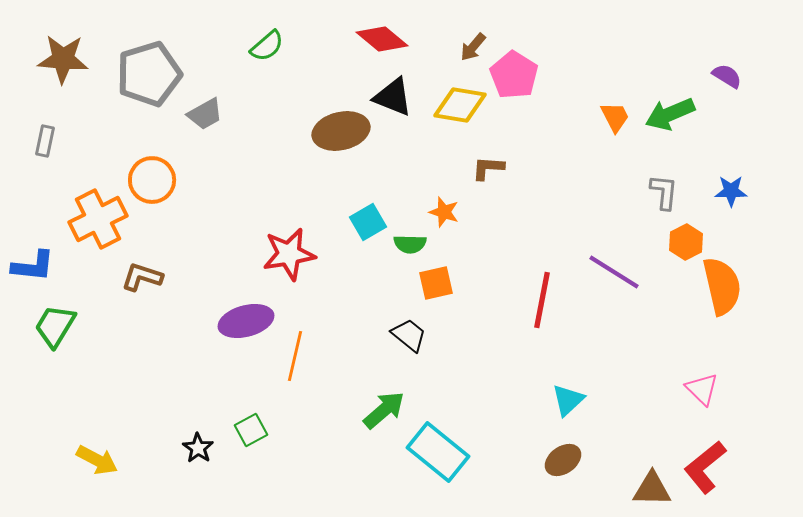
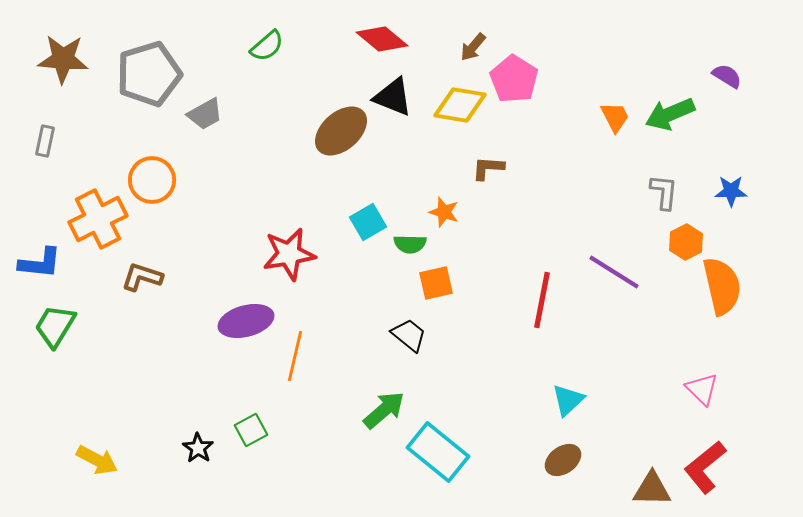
pink pentagon at (514, 75): moved 4 px down
brown ellipse at (341, 131): rotated 28 degrees counterclockwise
blue L-shape at (33, 266): moved 7 px right, 3 px up
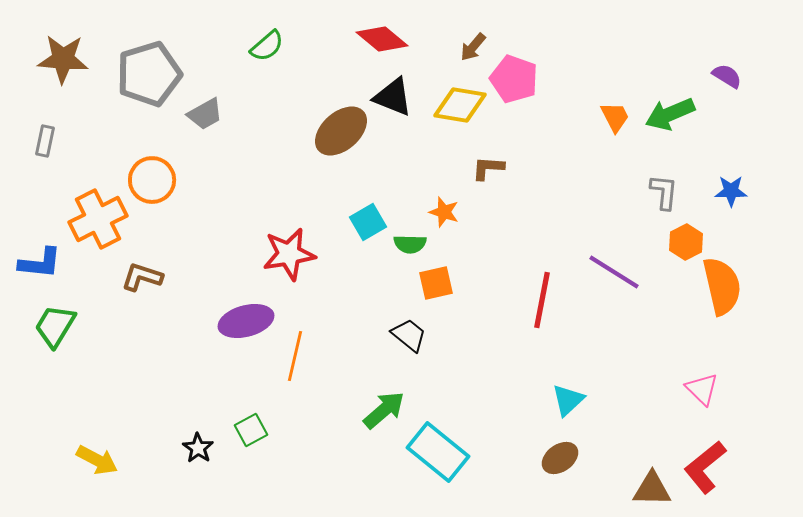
pink pentagon at (514, 79): rotated 12 degrees counterclockwise
brown ellipse at (563, 460): moved 3 px left, 2 px up
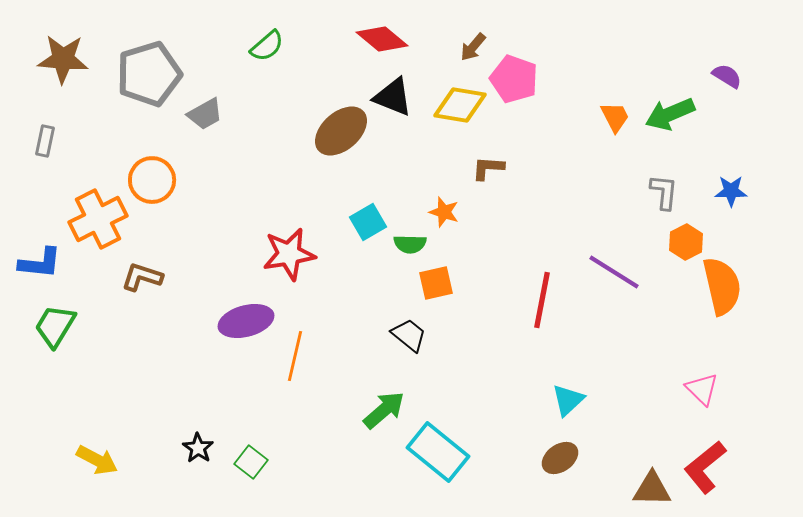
green square at (251, 430): moved 32 px down; rotated 24 degrees counterclockwise
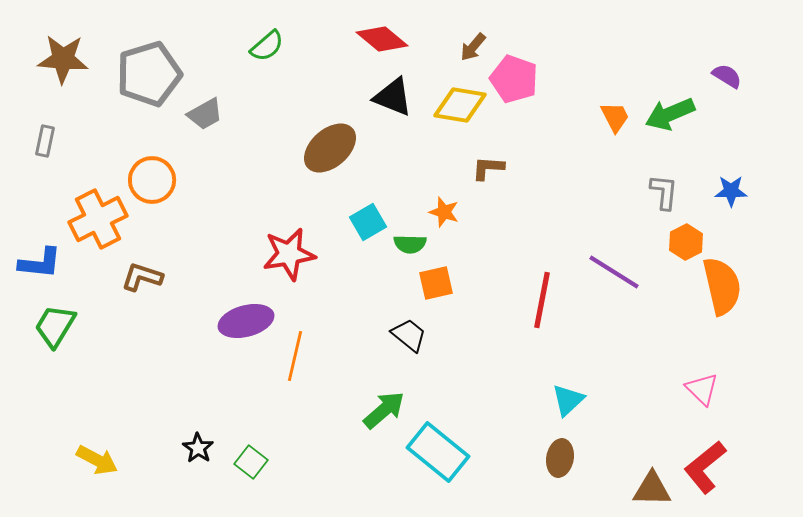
brown ellipse at (341, 131): moved 11 px left, 17 px down
brown ellipse at (560, 458): rotated 45 degrees counterclockwise
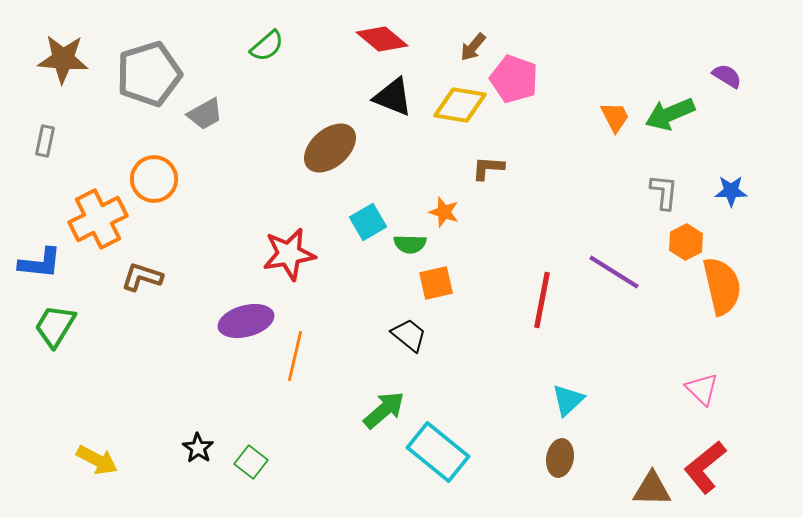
orange circle at (152, 180): moved 2 px right, 1 px up
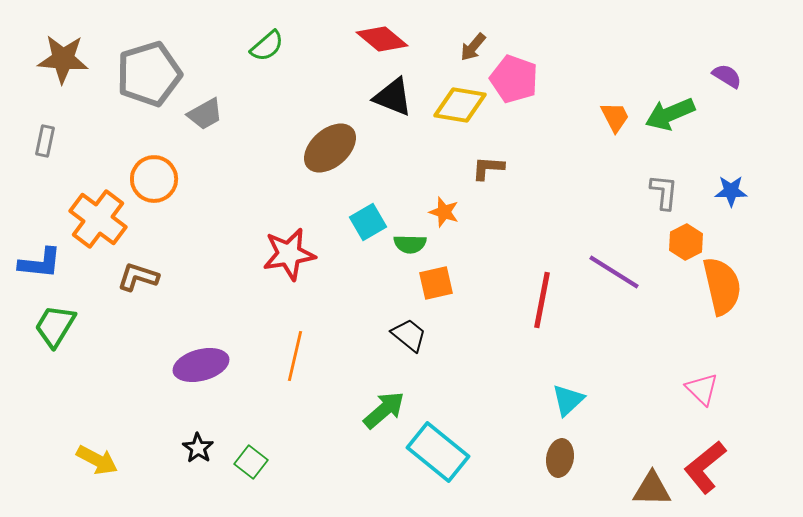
orange cross at (98, 219): rotated 26 degrees counterclockwise
brown L-shape at (142, 277): moved 4 px left
purple ellipse at (246, 321): moved 45 px left, 44 px down
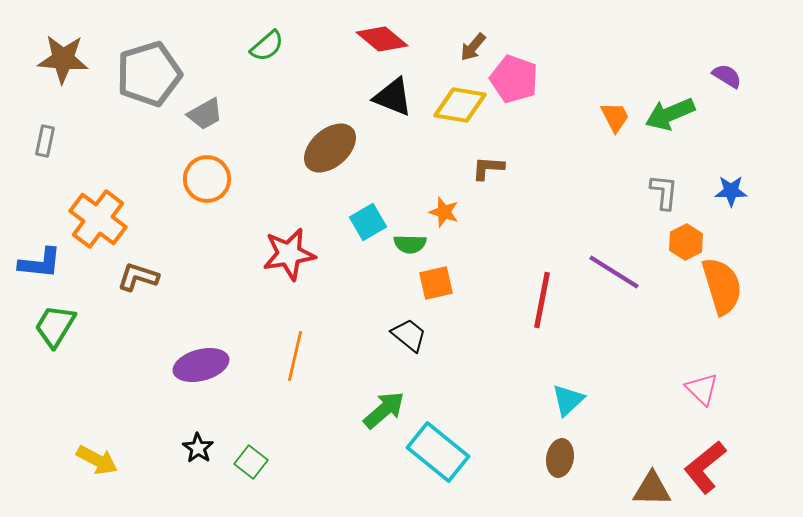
orange circle at (154, 179): moved 53 px right
orange semicircle at (722, 286): rotated 4 degrees counterclockwise
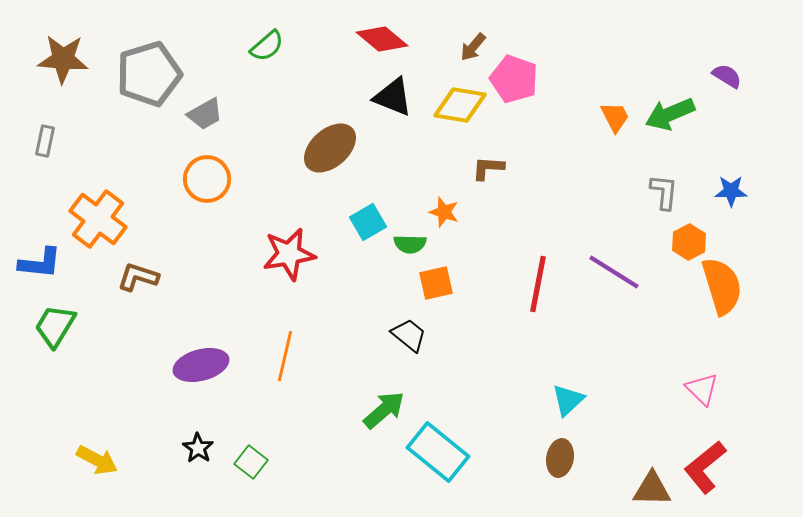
orange hexagon at (686, 242): moved 3 px right
red line at (542, 300): moved 4 px left, 16 px up
orange line at (295, 356): moved 10 px left
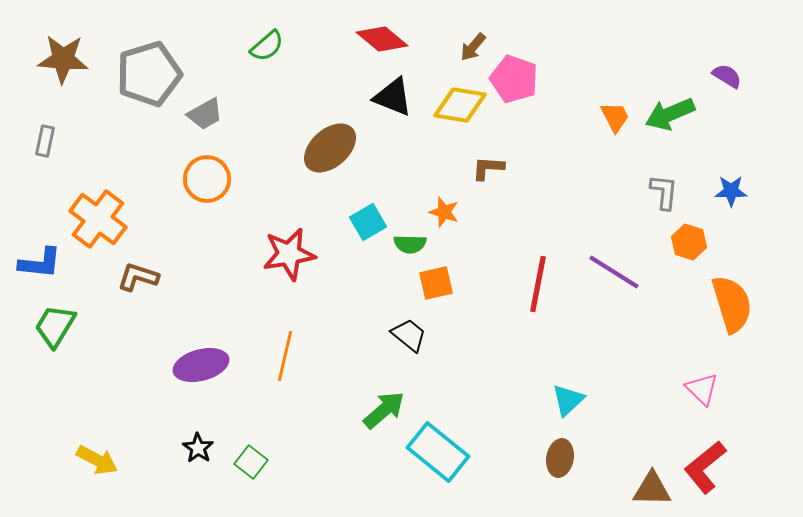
orange hexagon at (689, 242): rotated 16 degrees counterclockwise
orange semicircle at (722, 286): moved 10 px right, 18 px down
